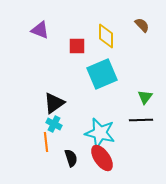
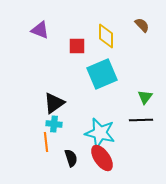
cyan cross: rotated 21 degrees counterclockwise
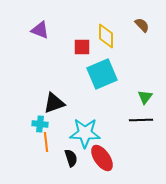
red square: moved 5 px right, 1 px down
black triangle: rotated 15 degrees clockwise
cyan cross: moved 14 px left
cyan star: moved 15 px left; rotated 12 degrees counterclockwise
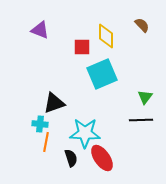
orange line: rotated 18 degrees clockwise
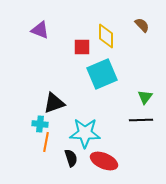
red ellipse: moved 2 px right, 3 px down; rotated 32 degrees counterclockwise
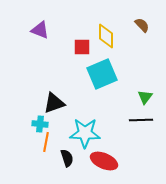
black semicircle: moved 4 px left
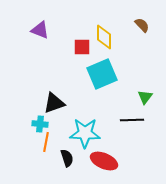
yellow diamond: moved 2 px left, 1 px down
black line: moved 9 px left
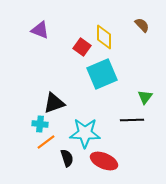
red square: rotated 36 degrees clockwise
orange line: rotated 42 degrees clockwise
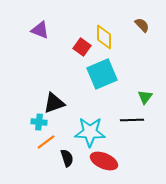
cyan cross: moved 1 px left, 2 px up
cyan star: moved 5 px right, 1 px up
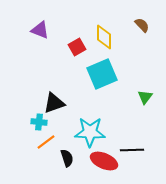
red square: moved 5 px left; rotated 24 degrees clockwise
black line: moved 30 px down
